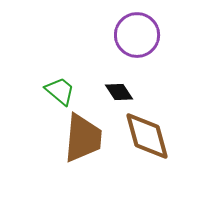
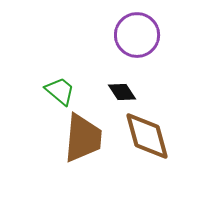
black diamond: moved 3 px right
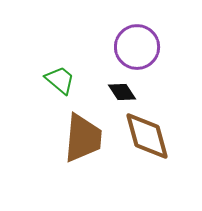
purple circle: moved 12 px down
green trapezoid: moved 11 px up
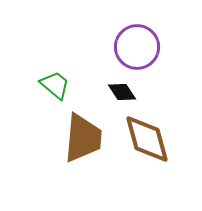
green trapezoid: moved 5 px left, 5 px down
brown diamond: moved 3 px down
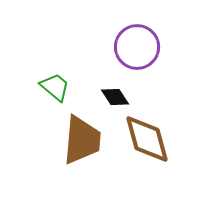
green trapezoid: moved 2 px down
black diamond: moved 7 px left, 5 px down
brown trapezoid: moved 1 px left, 2 px down
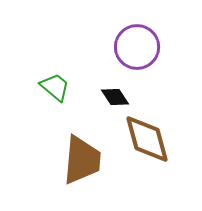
brown trapezoid: moved 20 px down
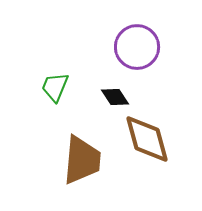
green trapezoid: rotated 108 degrees counterclockwise
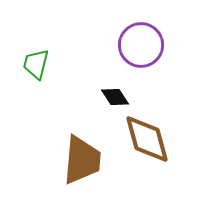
purple circle: moved 4 px right, 2 px up
green trapezoid: moved 19 px left, 23 px up; rotated 8 degrees counterclockwise
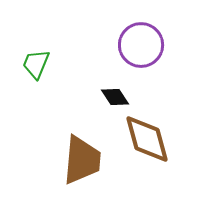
green trapezoid: rotated 8 degrees clockwise
